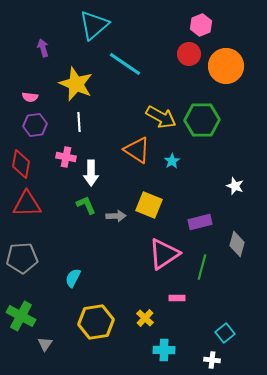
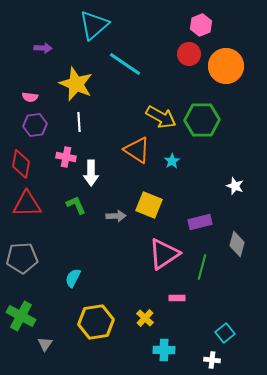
purple arrow: rotated 108 degrees clockwise
green L-shape: moved 10 px left
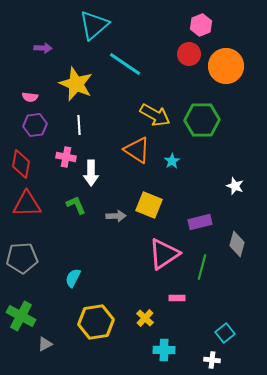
yellow arrow: moved 6 px left, 2 px up
white line: moved 3 px down
gray triangle: rotated 28 degrees clockwise
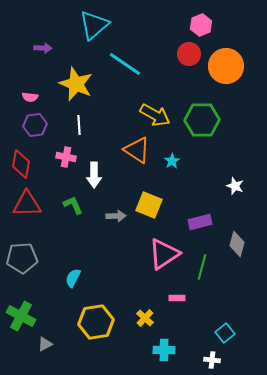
white arrow: moved 3 px right, 2 px down
green L-shape: moved 3 px left
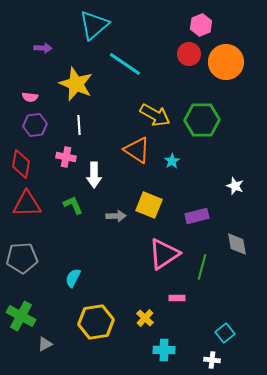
orange circle: moved 4 px up
purple rectangle: moved 3 px left, 6 px up
gray diamond: rotated 25 degrees counterclockwise
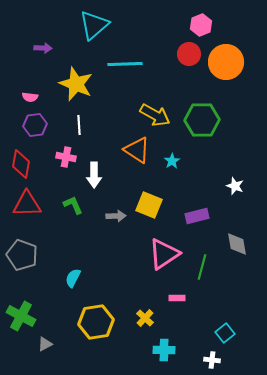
cyan line: rotated 36 degrees counterclockwise
gray pentagon: moved 3 px up; rotated 24 degrees clockwise
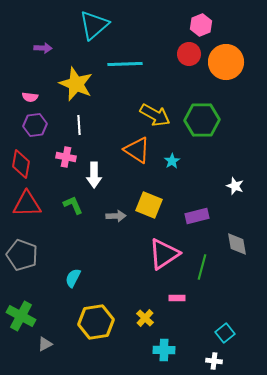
white cross: moved 2 px right, 1 px down
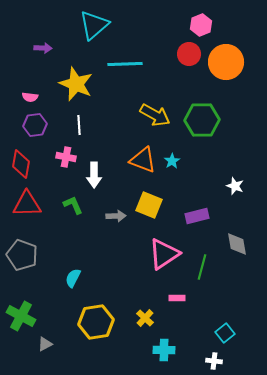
orange triangle: moved 6 px right, 10 px down; rotated 12 degrees counterclockwise
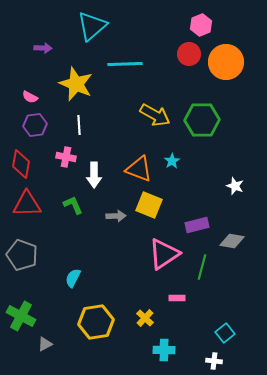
cyan triangle: moved 2 px left, 1 px down
pink semicircle: rotated 21 degrees clockwise
orange triangle: moved 4 px left, 9 px down
purple rectangle: moved 9 px down
gray diamond: moved 5 px left, 3 px up; rotated 70 degrees counterclockwise
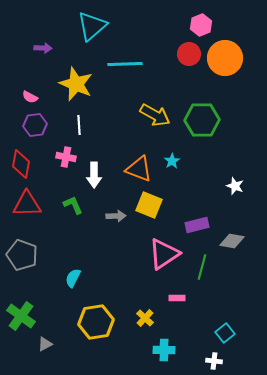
orange circle: moved 1 px left, 4 px up
green cross: rotated 8 degrees clockwise
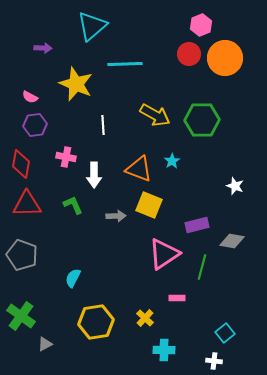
white line: moved 24 px right
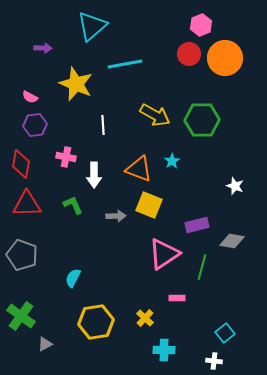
cyan line: rotated 8 degrees counterclockwise
